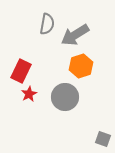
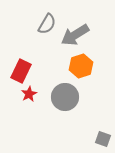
gray semicircle: rotated 20 degrees clockwise
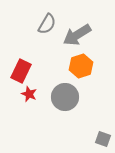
gray arrow: moved 2 px right
red star: rotated 21 degrees counterclockwise
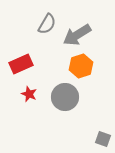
red rectangle: moved 7 px up; rotated 40 degrees clockwise
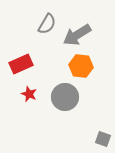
orange hexagon: rotated 25 degrees clockwise
